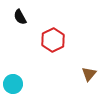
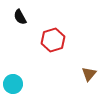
red hexagon: rotated 10 degrees clockwise
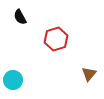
red hexagon: moved 3 px right, 1 px up
cyan circle: moved 4 px up
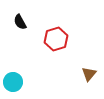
black semicircle: moved 5 px down
cyan circle: moved 2 px down
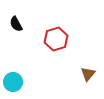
black semicircle: moved 4 px left, 2 px down
brown triangle: moved 1 px left
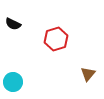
black semicircle: moved 3 px left; rotated 35 degrees counterclockwise
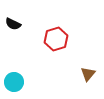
cyan circle: moved 1 px right
